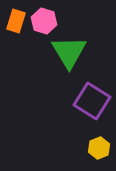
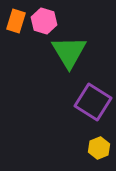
purple square: moved 1 px right, 1 px down
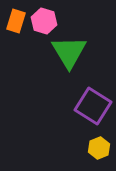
purple square: moved 4 px down
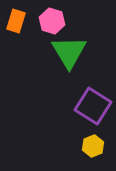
pink hexagon: moved 8 px right
yellow hexagon: moved 6 px left, 2 px up
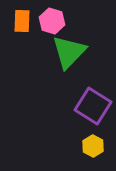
orange rectangle: moved 6 px right; rotated 15 degrees counterclockwise
green triangle: rotated 15 degrees clockwise
yellow hexagon: rotated 10 degrees counterclockwise
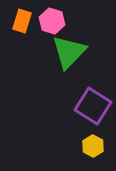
orange rectangle: rotated 15 degrees clockwise
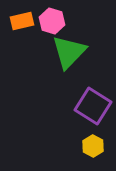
orange rectangle: rotated 60 degrees clockwise
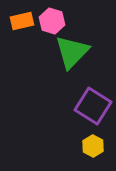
green triangle: moved 3 px right
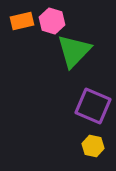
green triangle: moved 2 px right, 1 px up
purple square: rotated 9 degrees counterclockwise
yellow hexagon: rotated 15 degrees counterclockwise
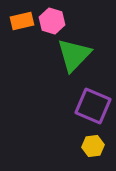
green triangle: moved 4 px down
yellow hexagon: rotated 20 degrees counterclockwise
